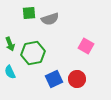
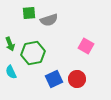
gray semicircle: moved 1 px left, 1 px down
cyan semicircle: moved 1 px right
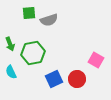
pink square: moved 10 px right, 14 px down
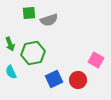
red circle: moved 1 px right, 1 px down
